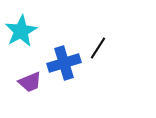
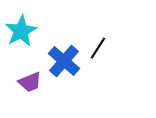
blue cross: moved 2 px up; rotated 32 degrees counterclockwise
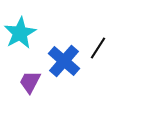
cyan star: moved 1 px left, 2 px down
purple trapezoid: rotated 140 degrees clockwise
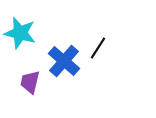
cyan star: rotated 28 degrees counterclockwise
purple trapezoid: rotated 15 degrees counterclockwise
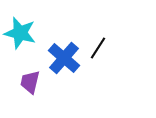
blue cross: moved 3 px up
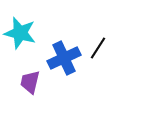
blue cross: rotated 24 degrees clockwise
